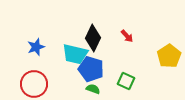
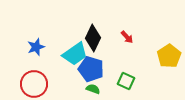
red arrow: moved 1 px down
cyan trapezoid: rotated 48 degrees counterclockwise
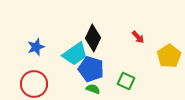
red arrow: moved 11 px right
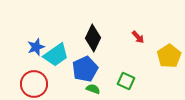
cyan trapezoid: moved 19 px left, 1 px down
blue pentagon: moved 6 px left; rotated 30 degrees clockwise
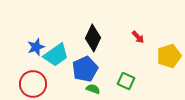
yellow pentagon: rotated 15 degrees clockwise
red circle: moved 1 px left
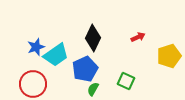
red arrow: rotated 72 degrees counterclockwise
green semicircle: rotated 80 degrees counterclockwise
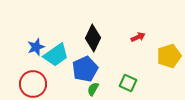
green square: moved 2 px right, 2 px down
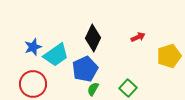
blue star: moved 3 px left
green square: moved 5 px down; rotated 18 degrees clockwise
